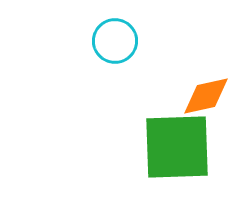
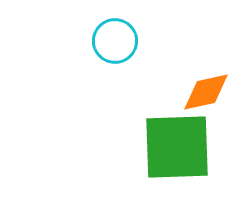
orange diamond: moved 4 px up
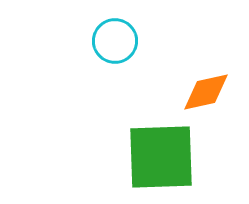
green square: moved 16 px left, 10 px down
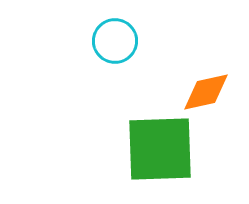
green square: moved 1 px left, 8 px up
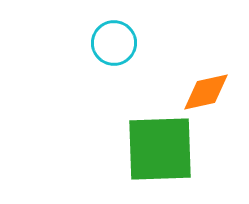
cyan circle: moved 1 px left, 2 px down
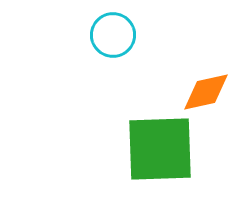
cyan circle: moved 1 px left, 8 px up
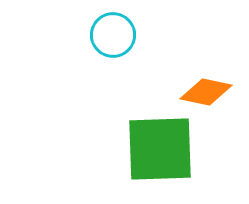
orange diamond: rotated 24 degrees clockwise
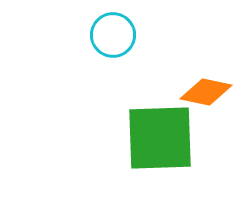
green square: moved 11 px up
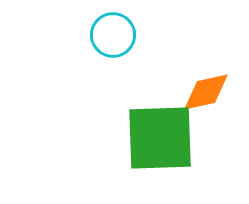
orange diamond: rotated 24 degrees counterclockwise
